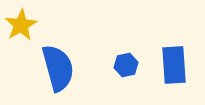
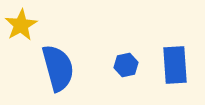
blue rectangle: moved 1 px right
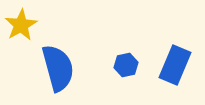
blue rectangle: rotated 27 degrees clockwise
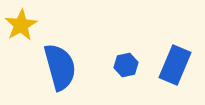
blue semicircle: moved 2 px right, 1 px up
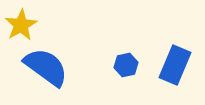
blue semicircle: moved 14 px left; rotated 39 degrees counterclockwise
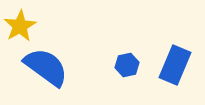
yellow star: moved 1 px left, 1 px down
blue hexagon: moved 1 px right
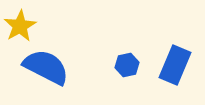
blue semicircle: rotated 9 degrees counterclockwise
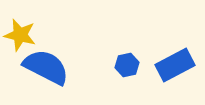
yellow star: moved 9 px down; rotated 28 degrees counterclockwise
blue rectangle: rotated 39 degrees clockwise
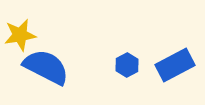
yellow star: rotated 24 degrees counterclockwise
blue hexagon: rotated 15 degrees counterclockwise
